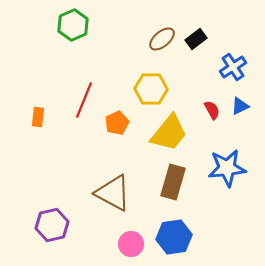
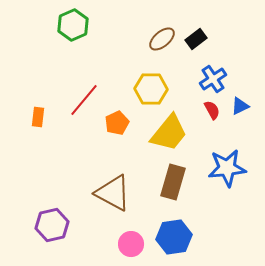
blue cross: moved 20 px left, 12 px down
red line: rotated 18 degrees clockwise
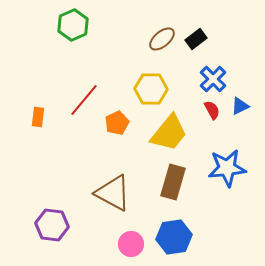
blue cross: rotated 12 degrees counterclockwise
purple hexagon: rotated 20 degrees clockwise
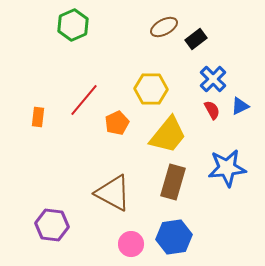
brown ellipse: moved 2 px right, 12 px up; rotated 12 degrees clockwise
yellow trapezoid: moved 1 px left, 2 px down
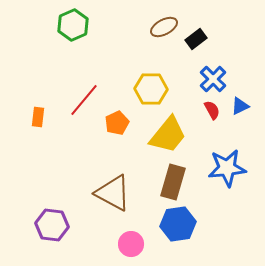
blue hexagon: moved 4 px right, 13 px up
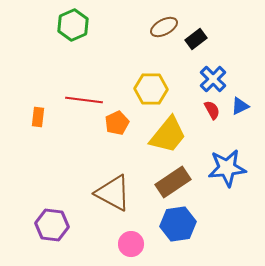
red line: rotated 57 degrees clockwise
brown rectangle: rotated 40 degrees clockwise
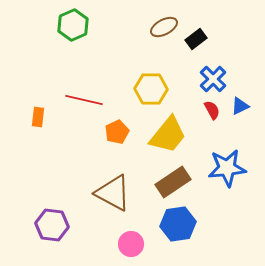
red line: rotated 6 degrees clockwise
orange pentagon: moved 9 px down
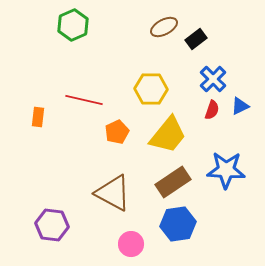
red semicircle: rotated 48 degrees clockwise
blue star: moved 1 px left, 2 px down; rotated 9 degrees clockwise
